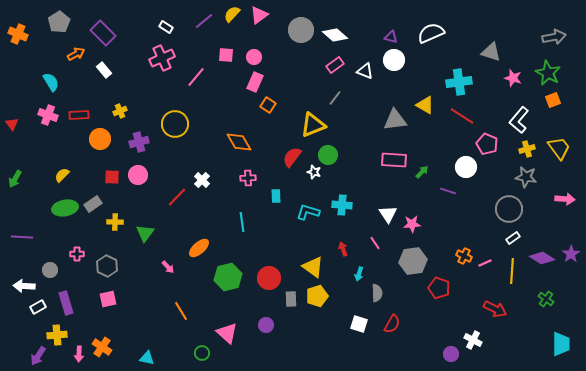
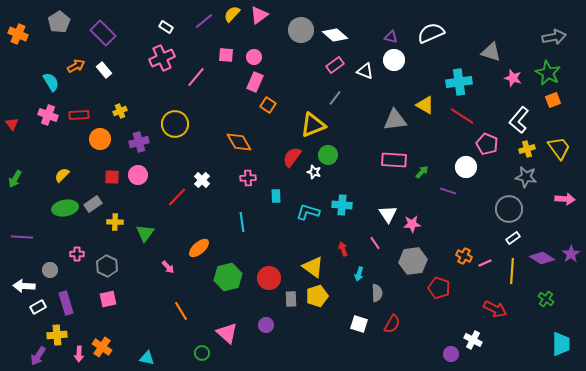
orange arrow at (76, 54): moved 12 px down
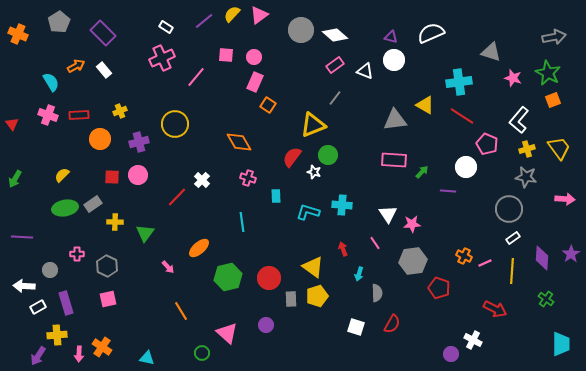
pink cross at (248, 178): rotated 21 degrees clockwise
purple line at (448, 191): rotated 14 degrees counterclockwise
purple diamond at (542, 258): rotated 60 degrees clockwise
white square at (359, 324): moved 3 px left, 3 px down
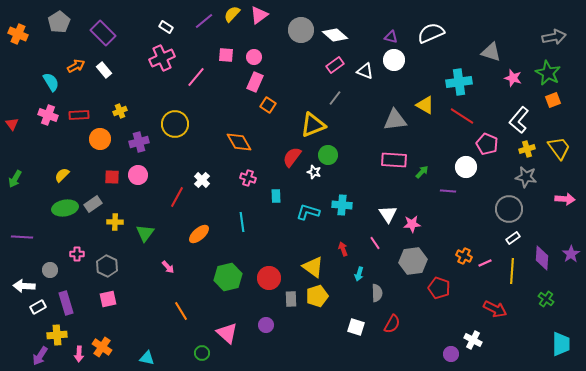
red line at (177, 197): rotated 15 degrees counterclockwise
orange ellipse at (199, 248): moved 14 px up
purple arrow at (38, 356): moved 2 px right
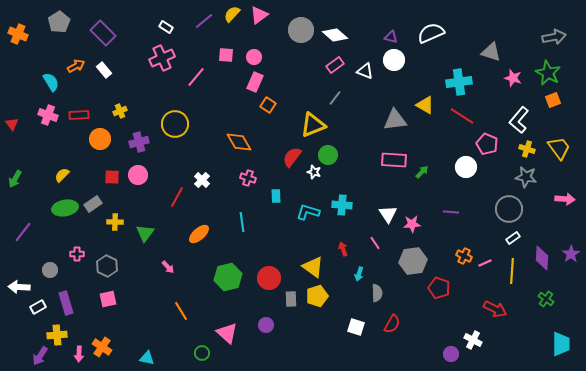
yellow cross at (527, 149): rotated 35 degrees clockwise
purple line at (448, 191): moved 3 px right, 21 px down
purple line at (22, 237): moved 1 px right, 5 px up; rotated 55 degrees counterclockwise
white arrow at (24, 286): moved 5 px left, 1 px down
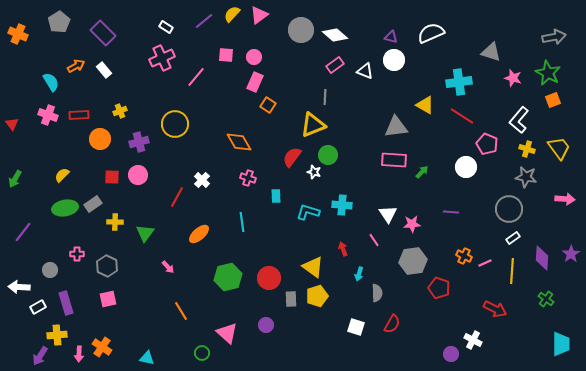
gray line at (335, 98): moved 10 px left, 1 px up; rotated 35 degrees counterclockwise
gray triangle at (395, 120): moved 1 px right, 7 px down
pink line at (375, 243): moved 1 px left, 3 px up
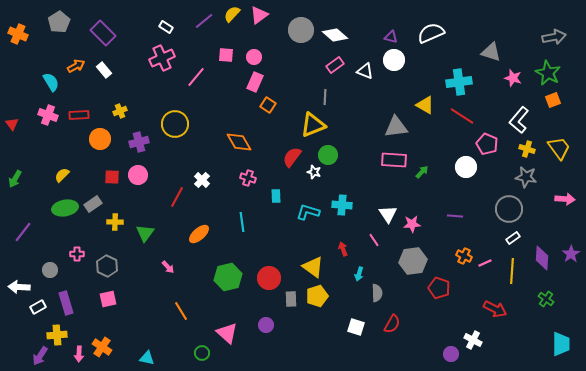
purple line at (451, 212): moved 4 px right, 4 px down
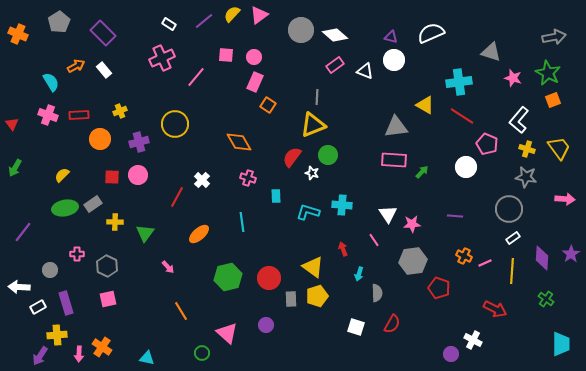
white rectangle at (166, 27): moved 3 px right, 3 px up
gray line at (325, 97): moved 8 px left
white star at (314, 172): moved 2 px left, 1 px down
green arrow at (15, 179): moved 11 px up
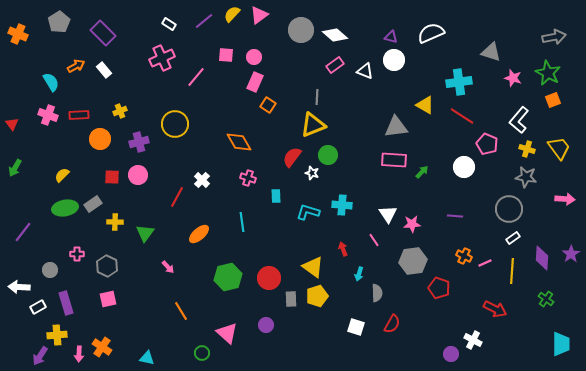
white circle at (466, 167): moved 2 px left
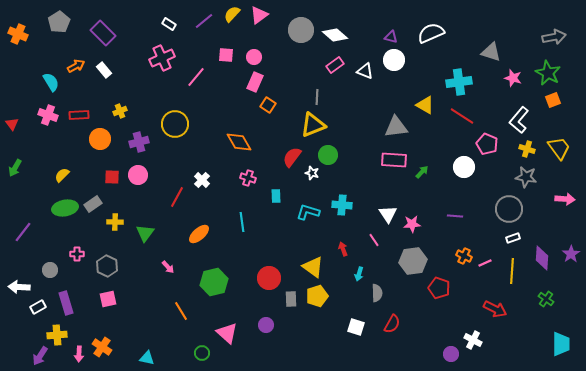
white rectangle at (513, 238): rotated 16 degrees clockwise
green hexagon at (228, 277): moved 14 px left, 5 px down
